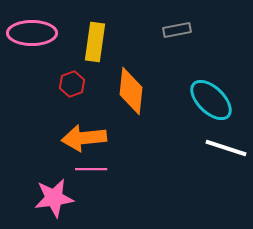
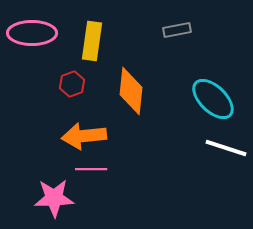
yellow rectangle: moved 3 px left, 1 px up
cyan ellipse: moved 2 px right, 1 px up
orange arrow: moved 2 px up
pink star: rotated 6 degrees clockwise
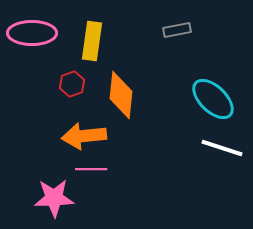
orange diamond: moved 10 px left, 4 px down
white line: moved 4 px left
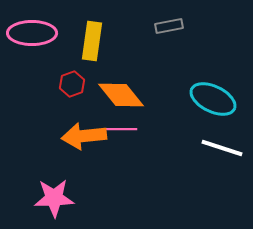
gray rectangle: moved 8 px left, 4 px up
orange diamond: rotated 45 degrees counterclockwise
cyan ellipse: rotated 18 degrees counterclockwise
pink line: moved 30 px right, 40 px up
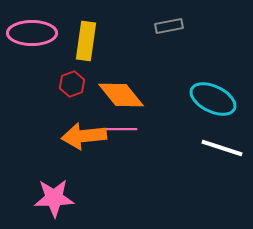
yellow rectangle: moved 6 px left
